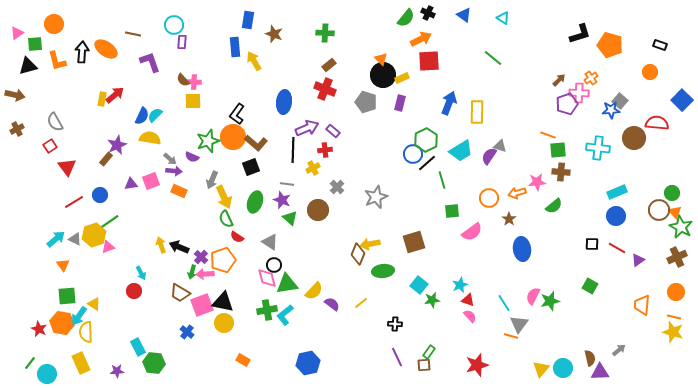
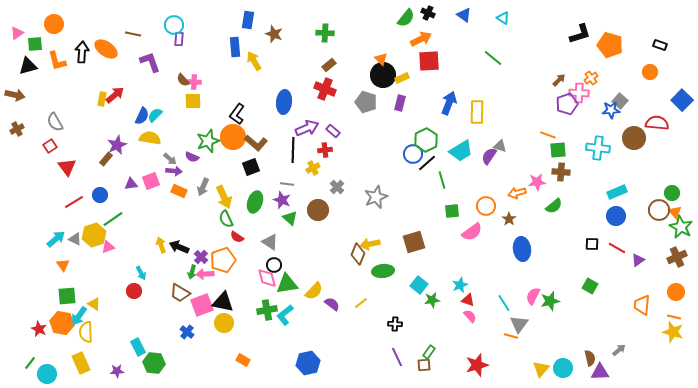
purple rectangle at (182, 42): moved 3 px left, 3 px up
gray arrow at (212, 180): moved 9 px left, 7 px down
orange circle at (489, 198): moved 3 px left, 8 px down
green line at (109, 222): moved 4 px right, 3 px up
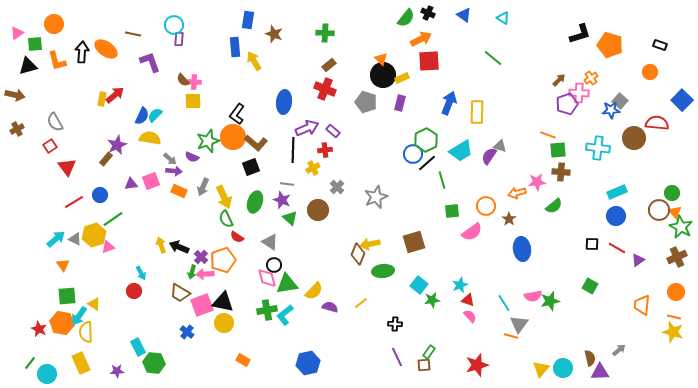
pink semicircle at (533, 296): rotated 126 degrees counterclockwise
purple semicircle at (332, 304): moved 2 px left, 3 px down; rotated 21 degrees counterclockwise
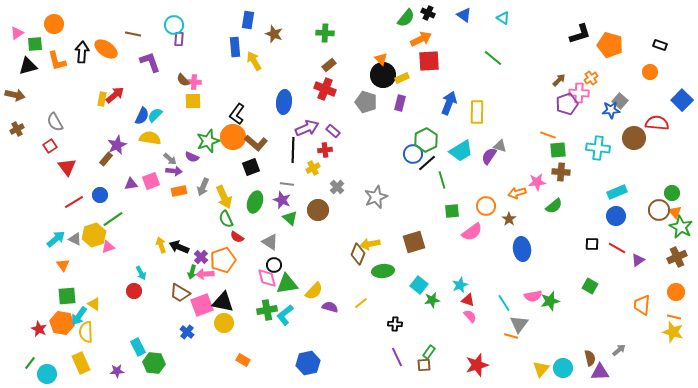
orange rectangle at (179, 191): rotated 35 degrees counterclockwise
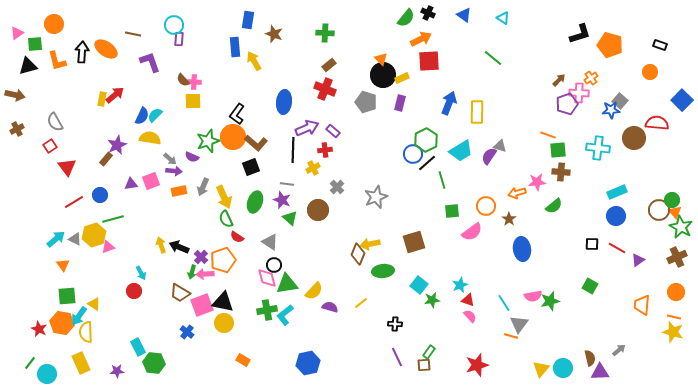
green circle at (672, 193): moved 7 px down
green line at (113, 219): rotated 20 degrees clockwise
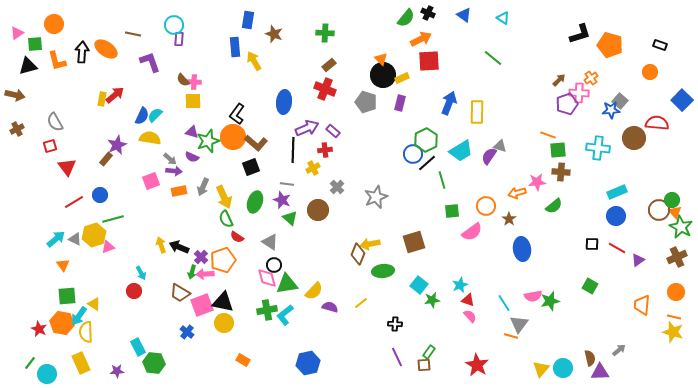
red square at (50, 146): rotated 16 degrees clockwise
purple triangle at (131, 184): moved 61 px right, 52 px up; rotated 24 degrees clockwise
red star at (477, 365): rotated 25 degrees counterclockwise
